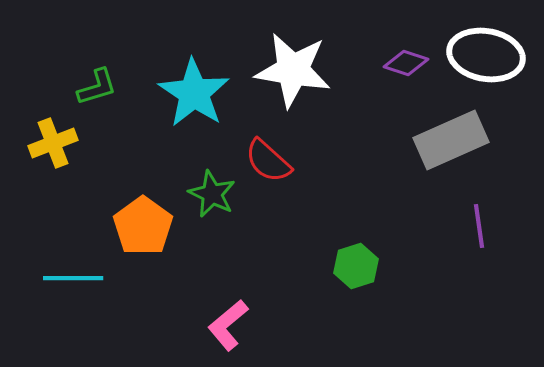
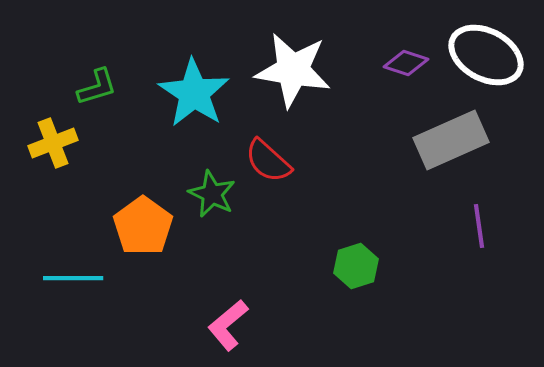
white ellipse: rotated 18 degrees clockwise
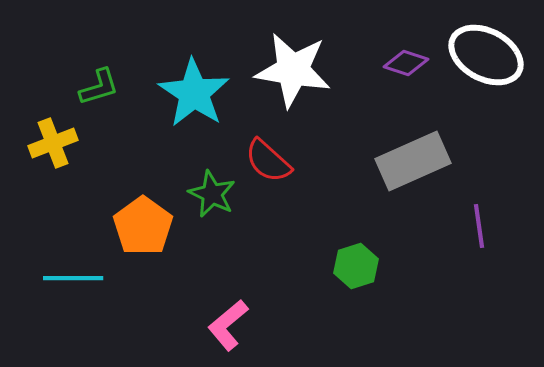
green L-shape: moved 2 px right
gray rectangle: moved 38 px left, 21 px down
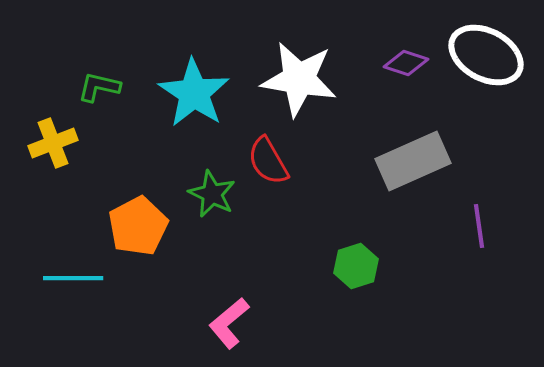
white star: moved 6 px right, 9 px down
green L-shape: rotated 150 degrees counterclockwise
red semicircle: rotated 18 degrees clockwise
orange pentagon: moved 5 px left; rotated 8 degrees clockwise
pink L-shape: moved 1 px right, 2 px up
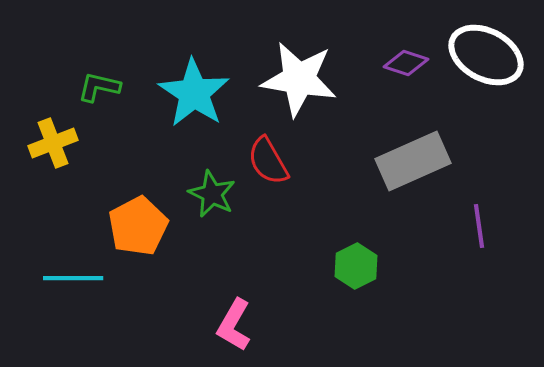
green hexagon: rotated 9 degrees counterclockwise
pink L-shape: moved 5 px right, 2 px down; rotated 20 degrees counterclockwise
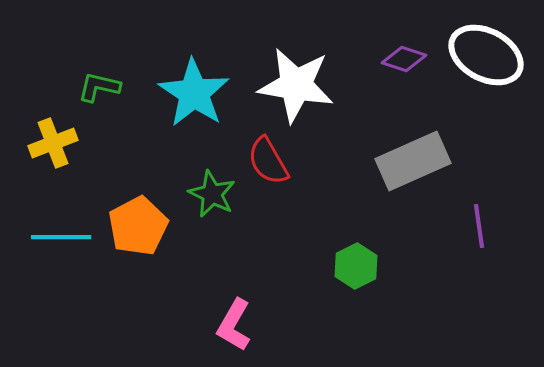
purple diamond: moved 2 px left, 4 px up
white star: moved 3 px left, 6 px down
cyan line: moved 12 px left, 41 px up
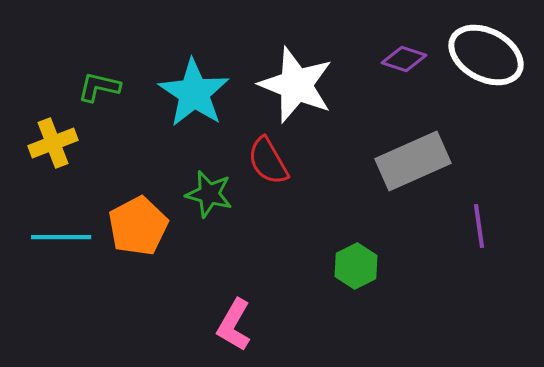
white star: rotated 12 degrees clockwise
green star: moved 3 px left; rotated 12 degrees counterclockwise
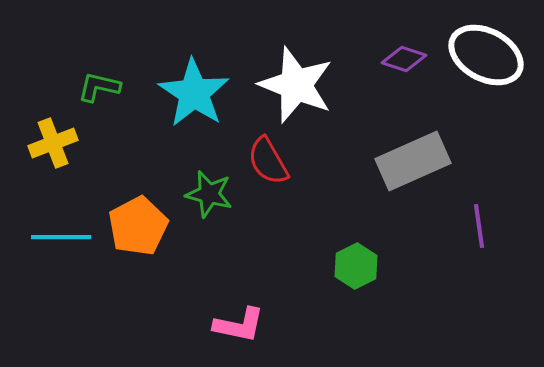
pink L-shape: moved 5 px right; rotated 108 degrees counterclockwise
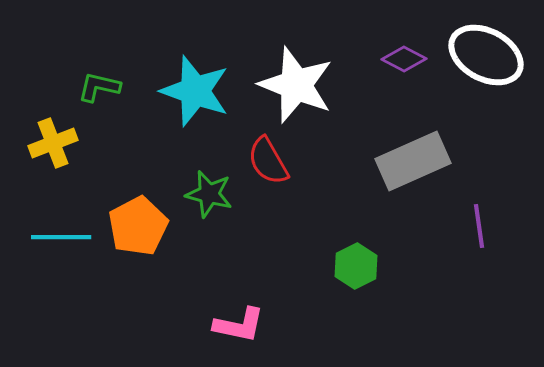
purple diamond: rotated 9 degrees clockwise
cyan star: moved 1 px right, 2 px up; rotated 14 degrees counterclockwise
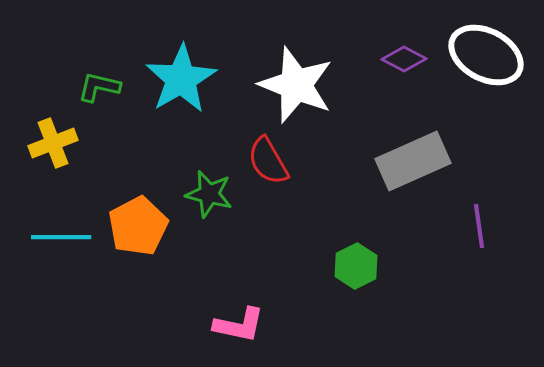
cyan star: moved 14 px left, 12 px up; rotated 22 degrees clockwise
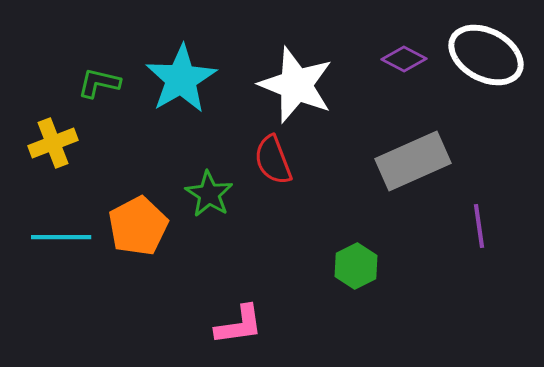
green L-shape: moved 4 px up
red semicircle: moved 5 px right, 1 px up; rotated 9 degrees clockwise
green star: rotated 18 degrees clockwise
pink L-shape: rotated 20 degrees counterclockwise
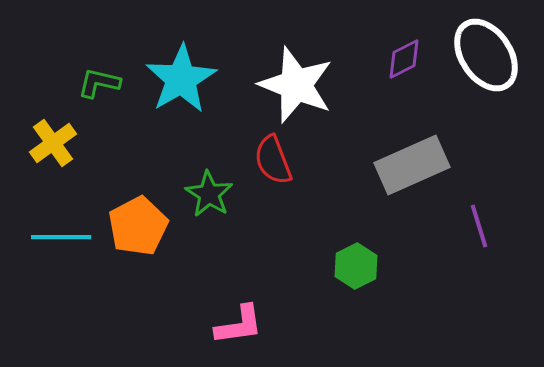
white ellipse: rotated 28 degrees clockwise
purple diamond: rotated 54 degrees counterclockwise
yellow cross: rotated 15 degrees counterclockwise
gray rectangle: moved 1 px left, 4 px down
purple line: rotated 9 degrees counterclockwise
